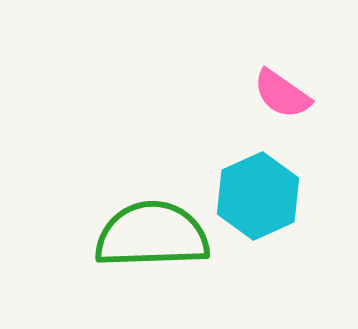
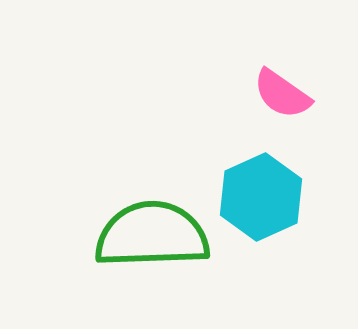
cyan hexagon: moved 3 px right, 1 px down
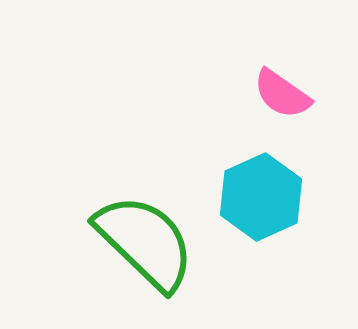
green semicircle: moved 7 px left, 7 px down; rotated 46 degrees clockwise
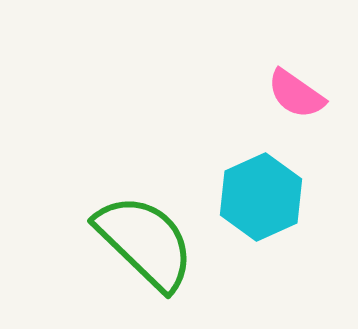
pink semicircle: moved 14 px right
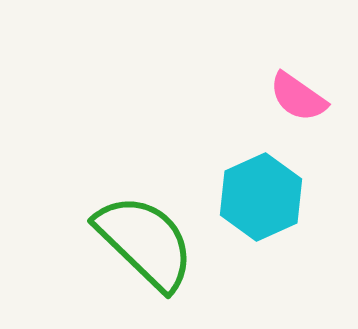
pink semicircle: moved 2 px right, 3 px down
